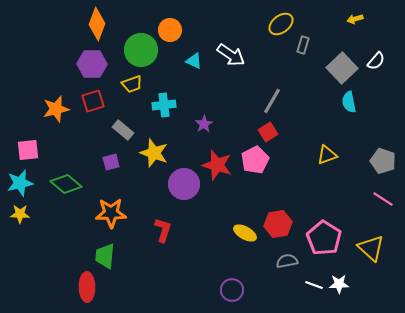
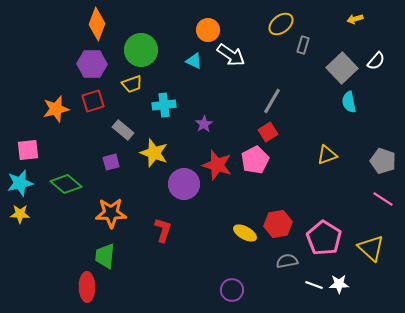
orange circle at (170, 30): moved 38 px right
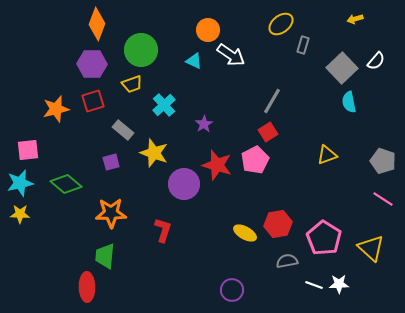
cyan cross at (164, 105): rotated 35 degrees counterclockwise
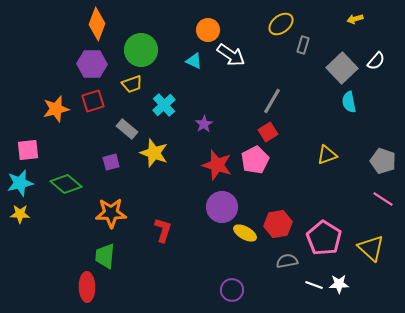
gray rectangle at (123, 130): moved 4 px right, 1 px up
purple circle at (184, 184): moved 38 px right, 23 px down
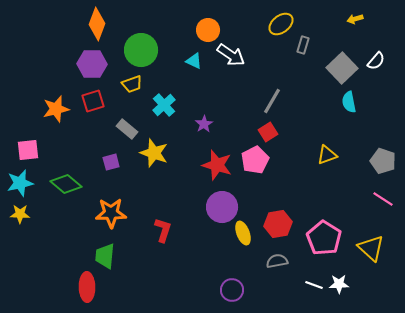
yellow ellipse at (245, 233): moved 2 px left; rotated 40 degrees clockwise
gray semicircle at (287, 261): moved 10 px left
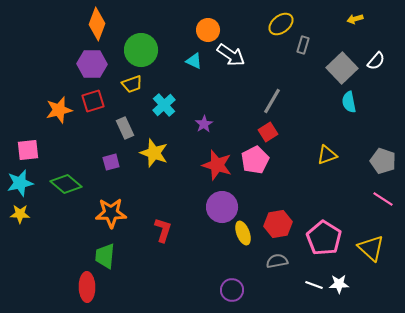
orange star at (56, 109): moved 3 px right, 1 px down
gray rectangle at (127, 129): moved 2 px left, 1 px up; rotated 25 degrees clockwise
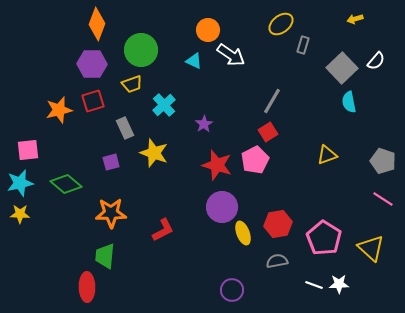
red L-shape at (163, 230): rotated 45 degrees clockwise
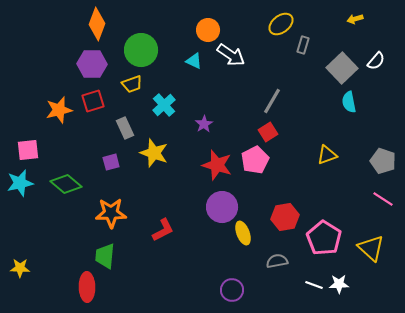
yellow star at (20, 214): moved 54 px down
red hexagon at (278, 224): moved 7 px right, 7 px up
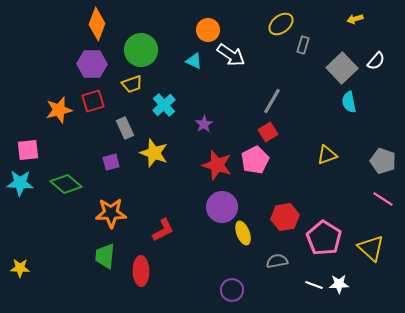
cyan star at (20, 183): rotated 16 degrees clockwise
red ellipse at (87, 287): moved 54 px right, 16 px up
